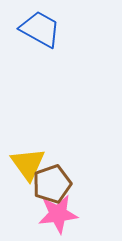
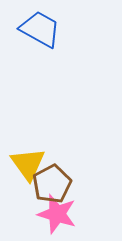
brown pentagon: rotated 9 degrees counterclockwise
pink star: moved 1 px left; rotated 24 degrees clockwise
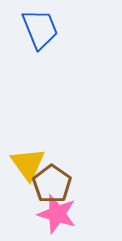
blue trapezoid: rotated 39 degrees clockwise
brown pentagon: rotated 9 degrees counterclockwise
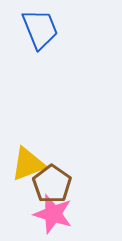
yellow triangle: rotated 45 degrees clockwise
pink star: moved 4 px left
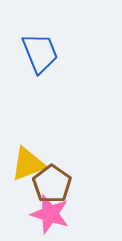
blue trapezoid: moved 24 px down
pink star: moved 3 px left
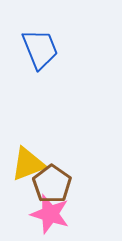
blue trapezoid: moved 4 px up
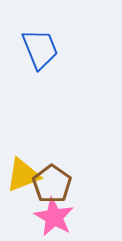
yellow triangle: moved 5 px left, 11 px down
pink star: moved 4 px right, 3 px down; rotated 12 degrees clockwise
